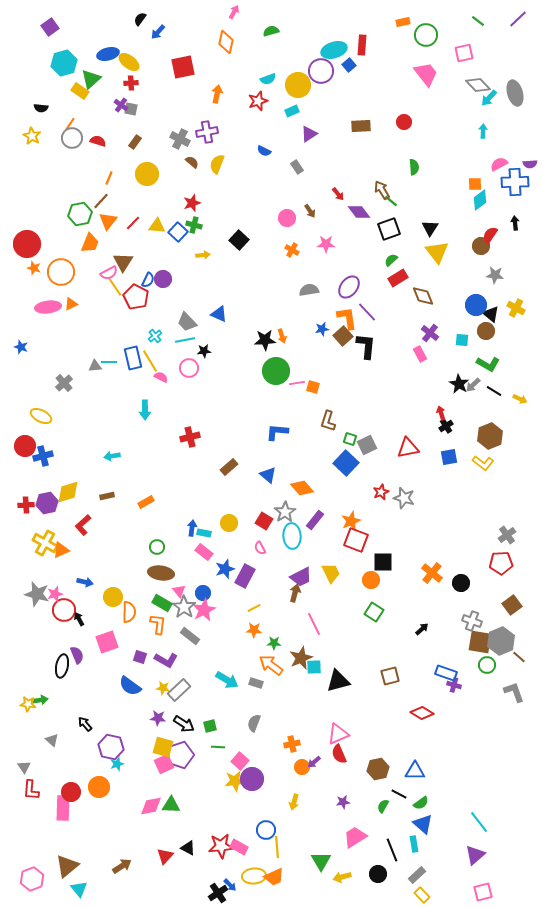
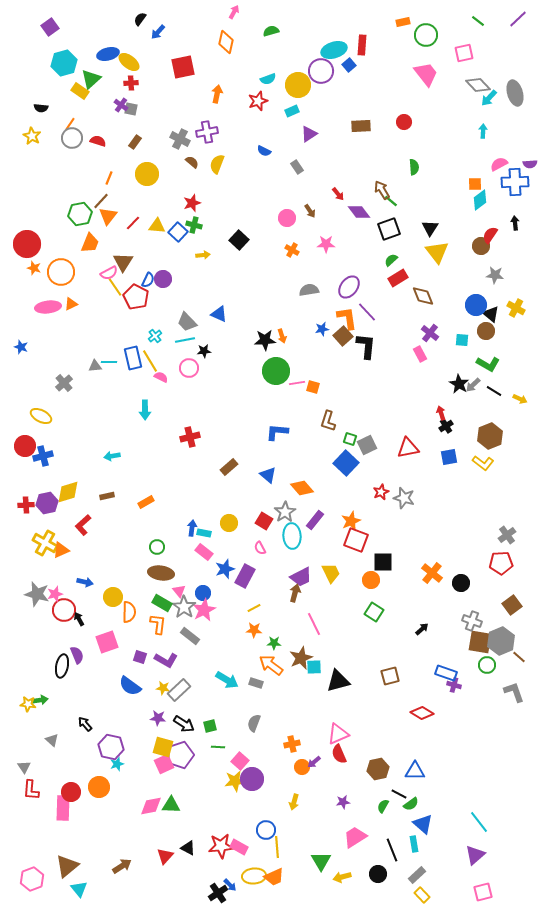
orange triangle at (108, 221): moved 5 px up
green semicircle at (421, 803): moved 10 px left, 1 px down
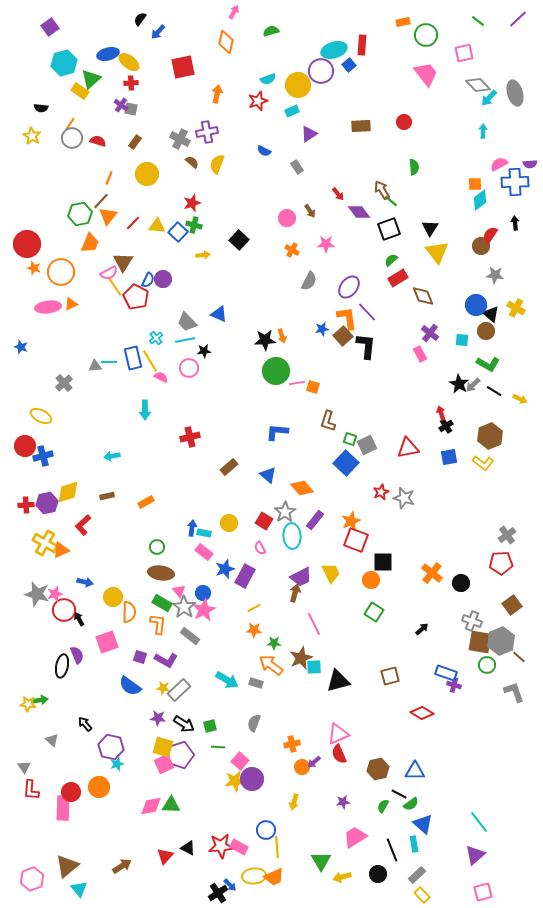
gray semicircle at (309, 290): moved 9 px up; rotated 126 degrees clockwise
cyan cross at (155, 336): moved 1 px right, 2 px down
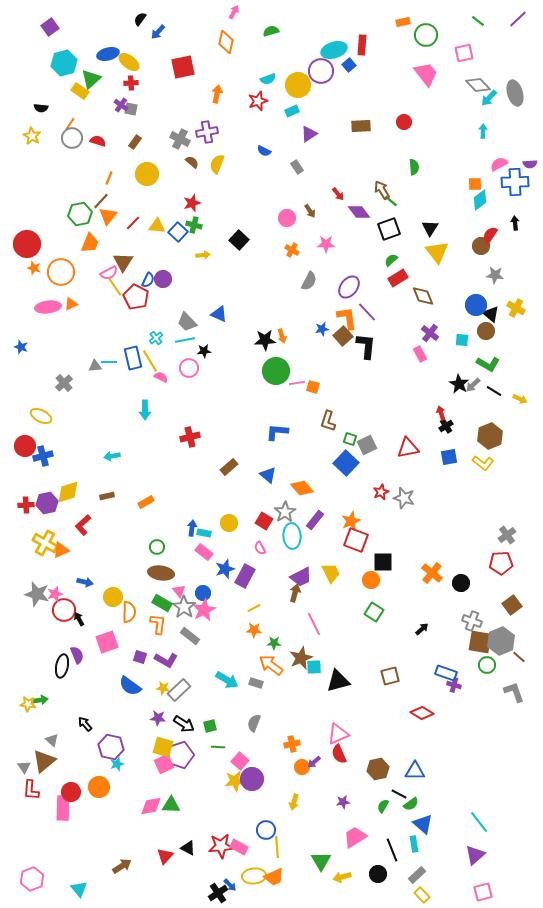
brown triangle at (67, 866): moved 23 px left, 105 px up
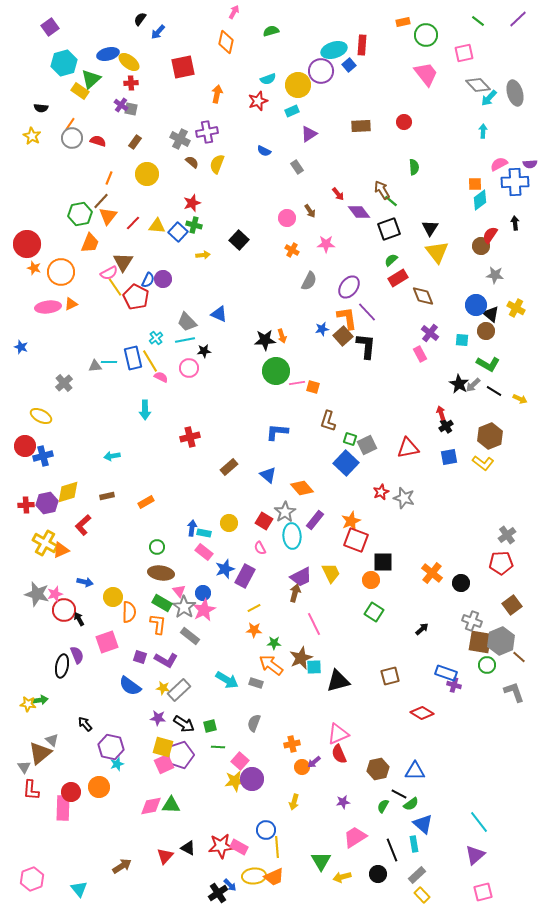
brown triangle at (44, 761): moved 4 px left, 8 px up
